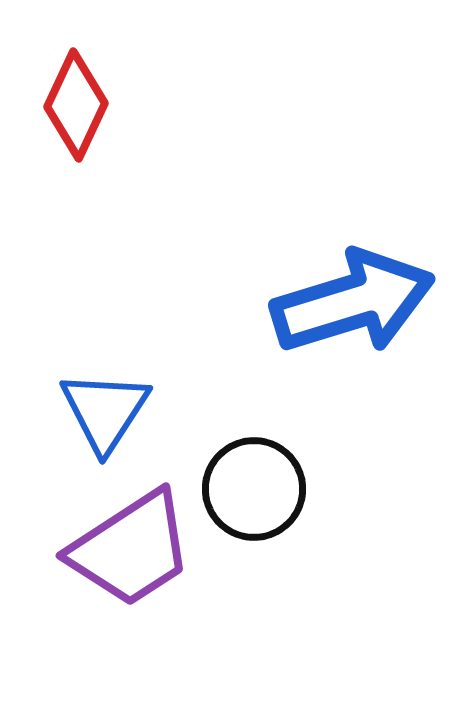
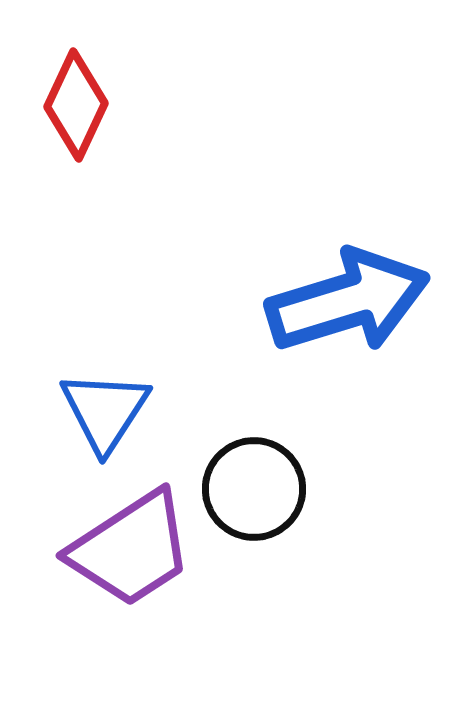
blue arrow: moved 5 px left, 1 px up
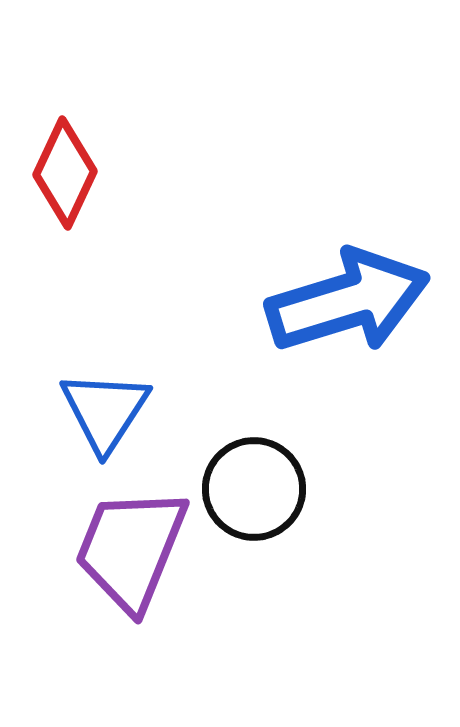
red diamond: moved 11 px left, 68 px down
purple trapezoid: rotated 145 degrees clockwise
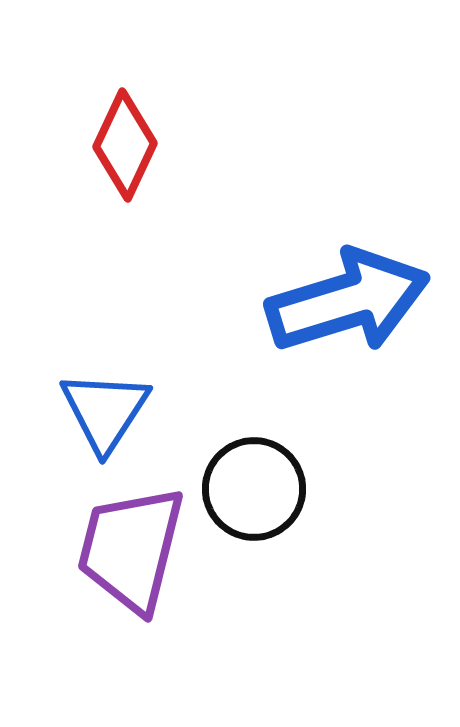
red diamond: moved 60 px right, 28 px up
purple trapezoid: rotated 8 degrees counterclockwise
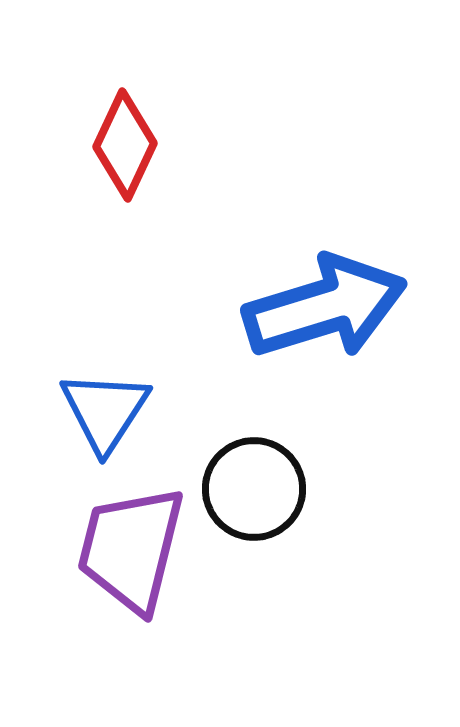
blue arrow: moved 23 px left, 6 px down
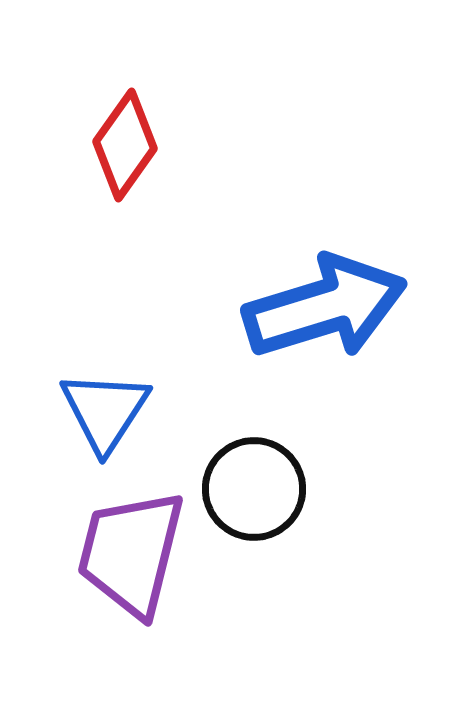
red diamond: rotated 10 degrees clockwise
purple trapezoid: moved 4 px down
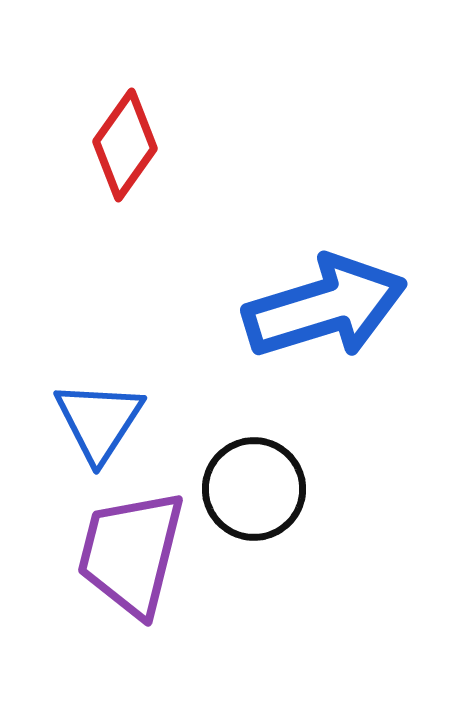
blue triangle: moved 6 px left, 10 px down
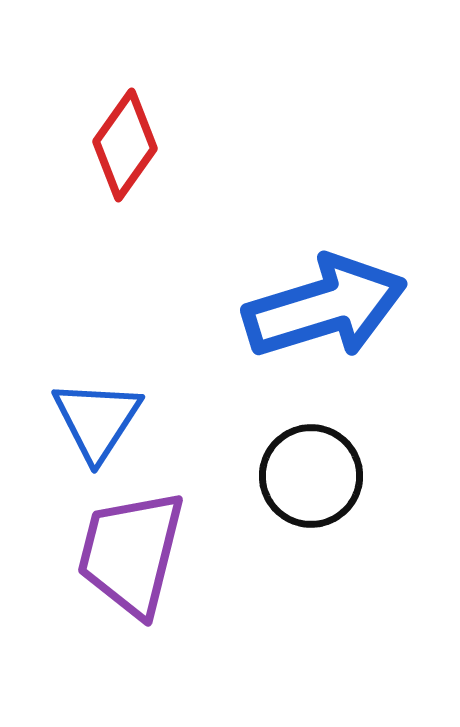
blue triangle: moved 2 px left, 1 px up
black circle: moved 57 px right, 13 px up
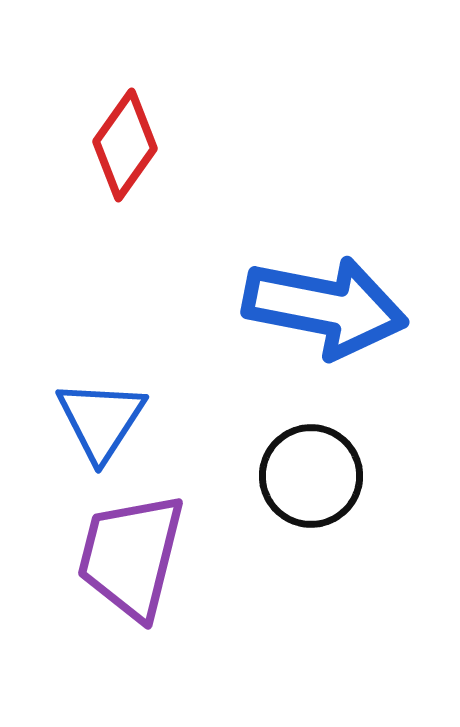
blue arrow: rotated 28 degrees clockwise
blue triangle: moved 4 px right
purple trapezoid: moved 3 px down
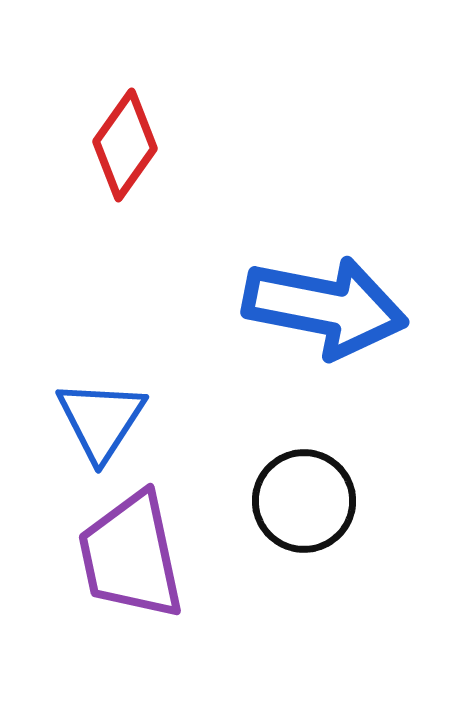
black circle: moved 7 px left, 25 px down
purple trapezoid: rotated 26 degrees counterclockwise
